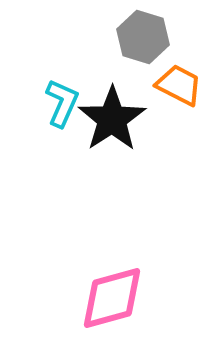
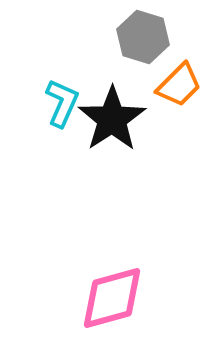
orange trapezoid: rotated 108 degrees clockwise
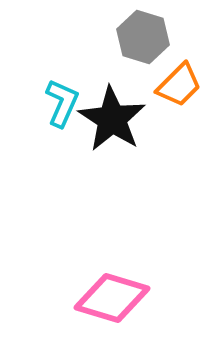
black star: rotated 6 degrees counterclockwise
pink diamond: rotated 32 degrees clockwise
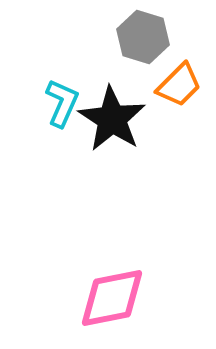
pink diamond: rotated 28 degrees counterclockwise
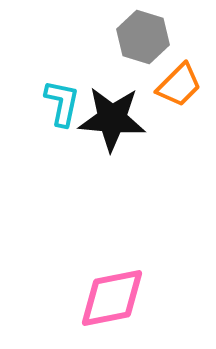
cyan L-shape: rotated 12 degrees counterclockwise
black star: rotated 28 degrees counterclockwise
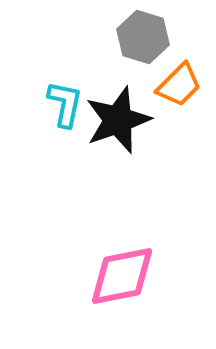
cyan L-shape: moved 3 px right, 1 px down
black star: moved 6 px right, 1 px down; rotated 24 degrees counterclockwise
pink diamond: moved 10 px right, 22 px up
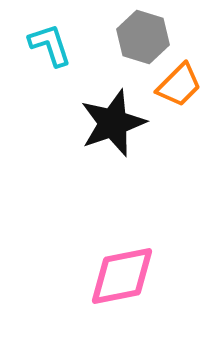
cyan L-shape: moved 15 px left, 59 px up; rotated 30 degrees counterclockwise
black star: moved 5 px left, 3 px down
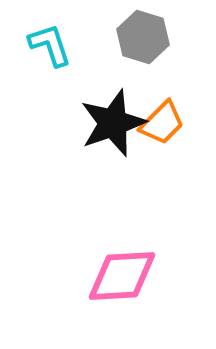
orange trapezoid: moved 17 px left, 38 px down
pink diamond: rotated 8 degrees clockwise
